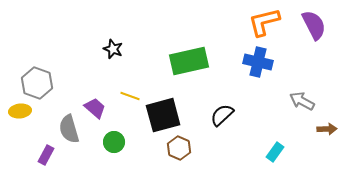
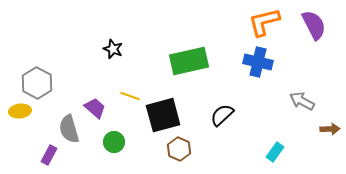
gray hexagon: rotated 8 degrees clockwise
brown arrow: moved 3 px right
brown hexagon: moved 1 px down
purple rectangle: moved 3 px right
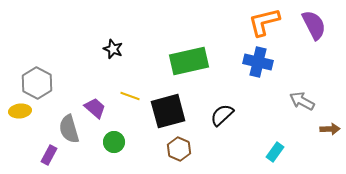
black square: moved 5 px right, 4 px up
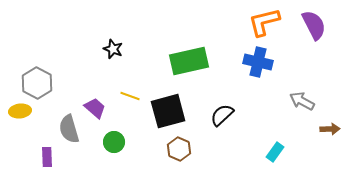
purple rectangle: moved 2 px left, 2 px down; rotated 30 degrees counterclockwise
